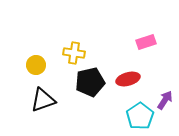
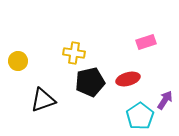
yellow circle: moved 18 px left, 4 px up
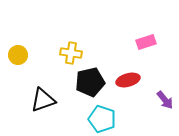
yellow cross: moved 3 px left
yellow circle: moved 6 px up
red ellipse: moved 1 px down
purple arrow: rotated 108 degrees clockwise
cyan pentagon: moved 38 px left, 3 px down; rotated 20 degrees counterclockwise
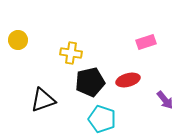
yellow circle: moved 15 px up
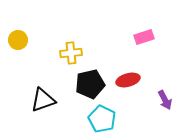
pink rectangle: moved 2 px left, 5 px up
yellow cross: rotated 15 degrees counterclockwise
black pentagon: moved 2 px down
purple arrow: rotated 12 degrees clockwise
cyan pentagon: rotated 8 degrees clockwise
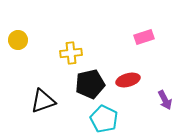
black triangle: moved 1 px down
cyan pentagon: moved 2 px right
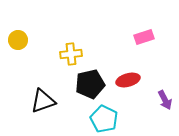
yellow cross: moved 1 px down
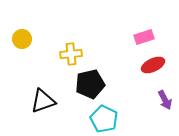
yellow circle: moved 4 px right, 1 px up
red ellipse: moved 25 px right, 15 px up; rotated 10 degrees counterclockwise
